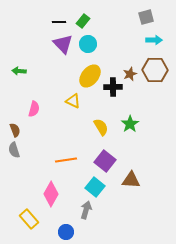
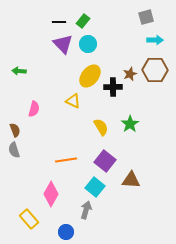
cyan arrow: moved 1 px right
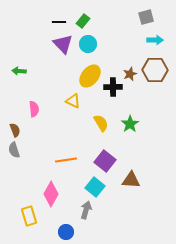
pink semicircle: rotated 21 degrees counterclockwise
yellow semicircle: moved 4 px up
yellow rectangle: moved 3 px up; rotated 24 degrees clockwise
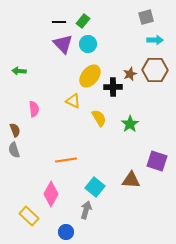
yellow semicircle: moved 2 px left, 5 px up
purple square: moved 52 px right; rotated 20 degrees counterclockwise
yellow rectangle: rotated 30 degrees counterclockwise
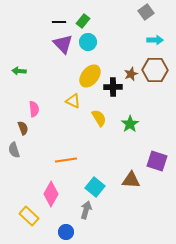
gray square: moved 5 px up; rotated 21 degrees counterclockwise
cyan circle: moved 2 px up
brown star: moved 1 px right
brown semicircle: moved 8 px right, 2 px up
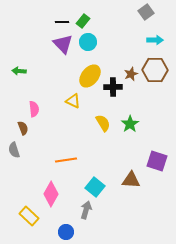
black line: moved 3 px right
yellow semicircle: moved 4 px right, 5 px down
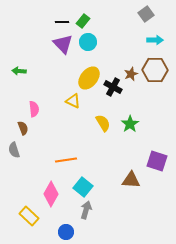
gray square: moved 2 px down
yellow ellipse: moved 1 px left, 2 px down
black cross: rotated 30 degrees clockwise
cyan square: moved 12 px left
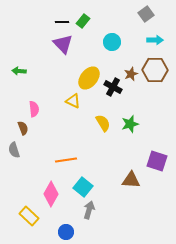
cyan circle: moved 24 px right
green star: rotated 18 degrees clockwise
gray arrow: moved 3 px right
